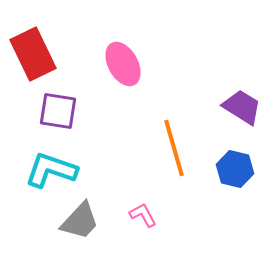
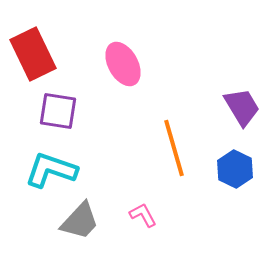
purple trapezoid: rotated 27 degrees clockwise
blue hexagon: rotated 12 degrees clockwise
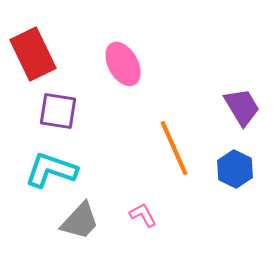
orange line: rotated 8 degrees counterclockwise
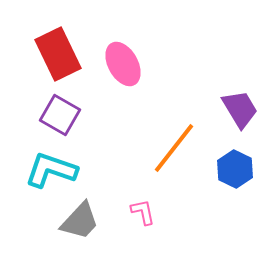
red rectangle: moved 25 px right
purple trapezoid: moved 2 px left, 2 px down
purple square: moved 2 px right, 4 px down; rotated 21 degrees clockwise
orange line: rotated 62 degrees clockwise
pink L-shape: moved 3 px up; rotated 16 degrees clockwise
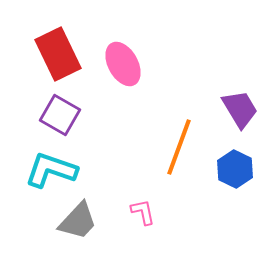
orange line: moved 5 px right, 1 px up; rotated 18 degrees counterclockwise
gray trapezoid: moved 2 px left
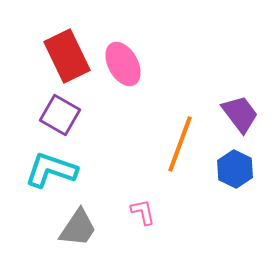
red rectangle: moved 9 px right, 2 px down
purple trapezoid: moved 5 px down; rotated 6 degrees counterclockwise
orange line: moved 1 px right, 3 px up
gray trapezoid: moved 7 px down; rotated 9 degrees counterclockwise
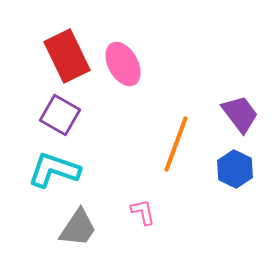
orange line: moved 4 px left
cyan L-shape: moved 3 px right
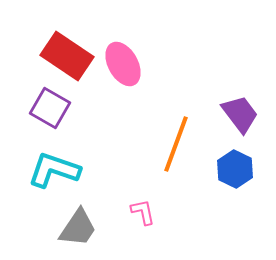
red rectangle: rotated 30 degrees counterclockwise
purple square: moved 10 px left, 7 px up
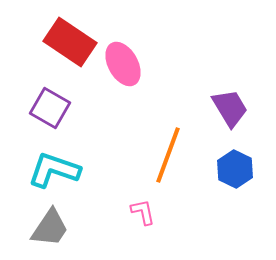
red rectangle: moved 3 px right, 14 px up
purple trapezoid: moved 10 px left, 6 px up; rotated 6 degrees clockwise
orange line: moved 8 px left, 11 px down
gray trapezoid: moved 28 px left
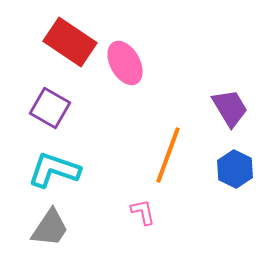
pink ellipse: moved 2 px right, 1 px up
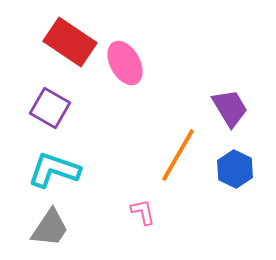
orange line: moved 10 px right; rotated 10 degrees clockwise
